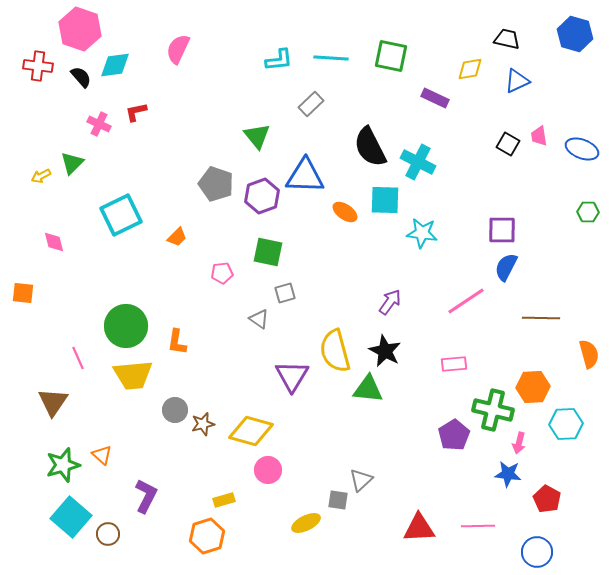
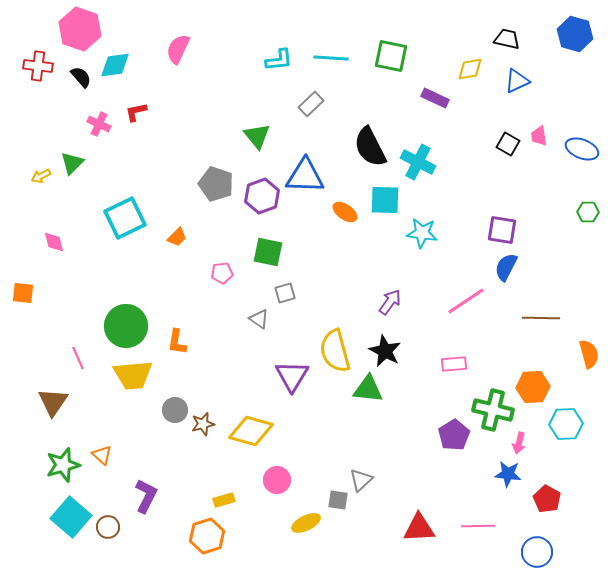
cyan square at (121, 215): moved 4 px right, 3 px down
purple square at (502, 230): rotated 8 degrees clockwise
pink circle at (268, 470): moved 9 px right, 10 px down
brown circle at (108, 534): moved 7 px up
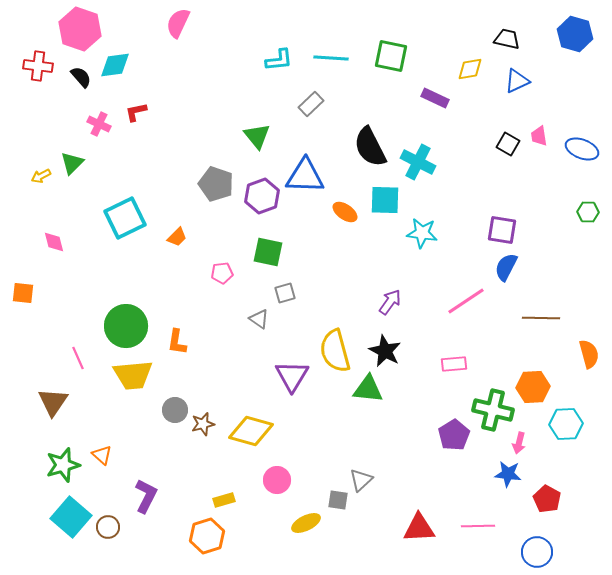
pink semicircle at (178, 49): moved 26 px up
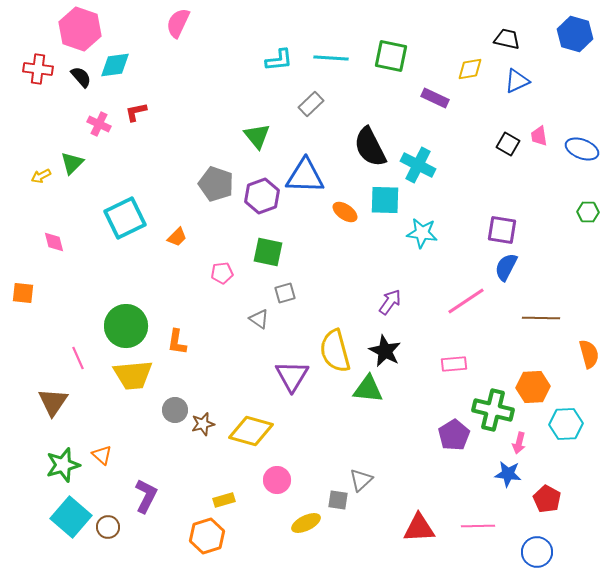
red cross at (38, 66): moved 3 px down
cyan cross at (418, 162): moved 3 px down
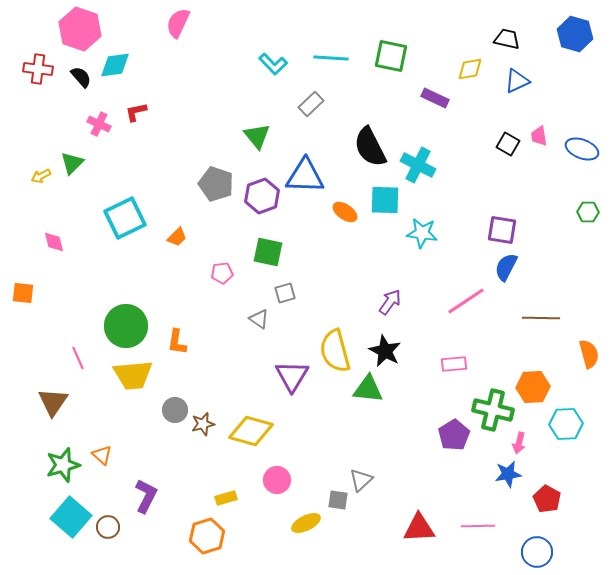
cyan L-shape at (279, 60): moved 6 px left, 4 px down; rotated 52 degrees clockwise
blue star at (508, 474): rotated 16 degrees counterclockwise
yellow rectangle at (224, 500): moved 2 px right, 2 px up
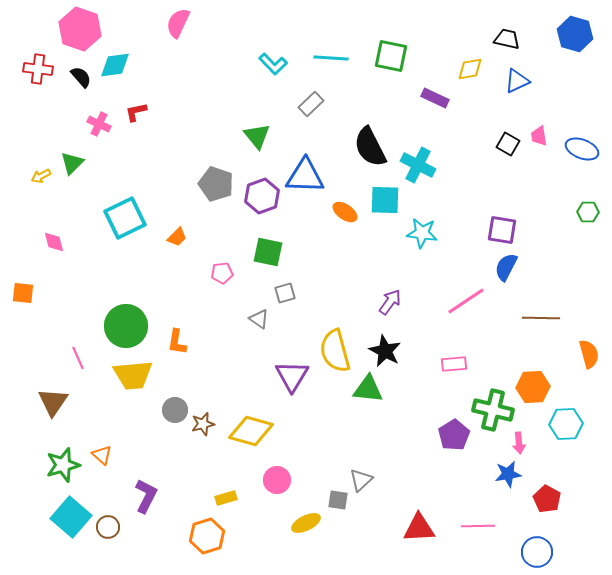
pink arrow at (519, 443): rotated 20 degrees counterclockwise
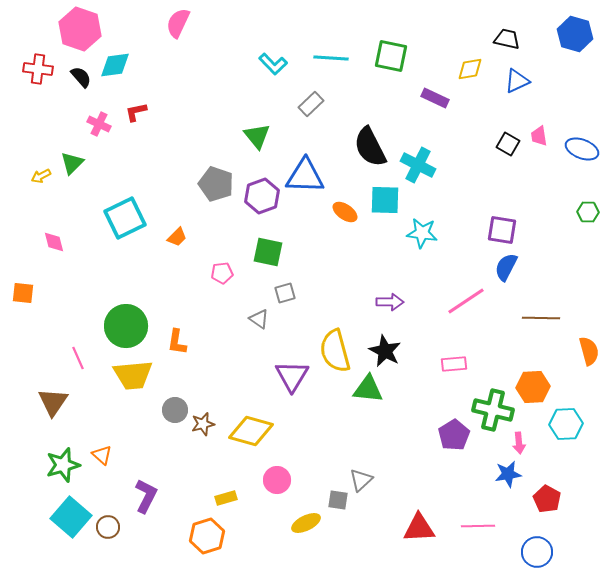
purple arrow at (390, 302): rotated 56 degrees clockwise
orange semicircle at (589, 354): moved 3 px up
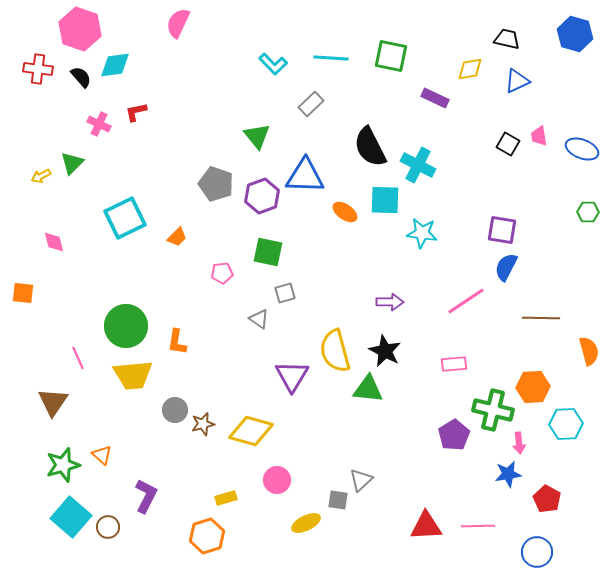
red triangle at (419, 528): moved 7 px right, 2 px up
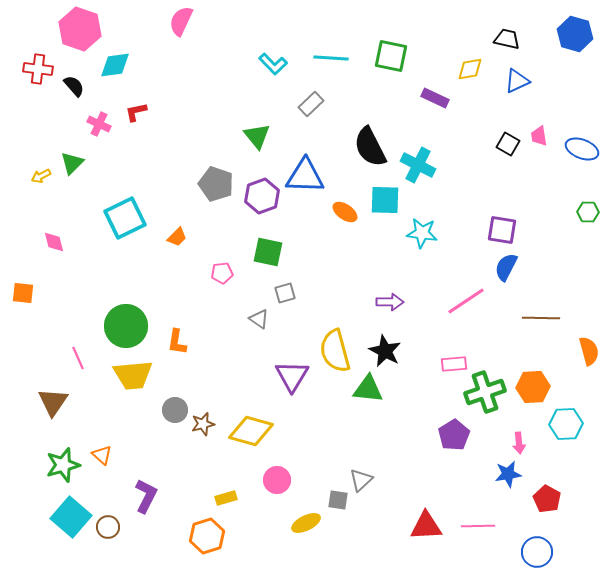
pink semicircle at (178, 23): moved 3 px right, 2 px up
black semicircle at (81, 77): moved 7 px left, 9 px down
green cross at (493, 410): moved 8 px left, 18 px up; rotated 33 degrees counterclockwise
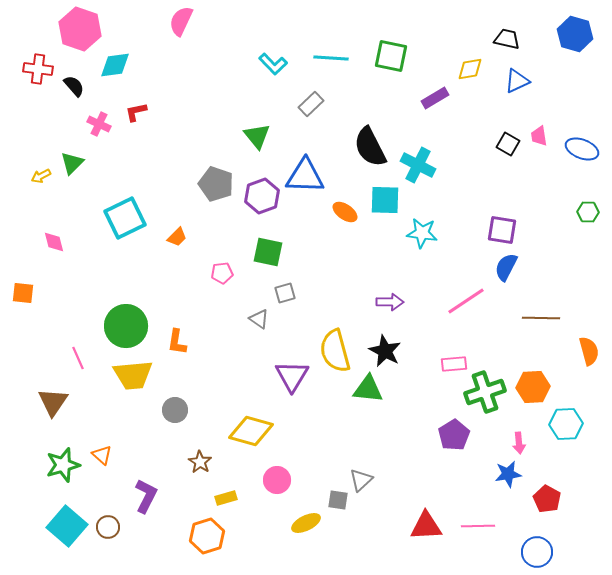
purple rectangle at (435, 98): rotated 56 degrees counterclockwise
brown star at (203, 424): moved 3 px left, 38 px down; rotated 25 degrees counterclockwise
cyan square at (71, 517): moved 4 px left, 9 px down
